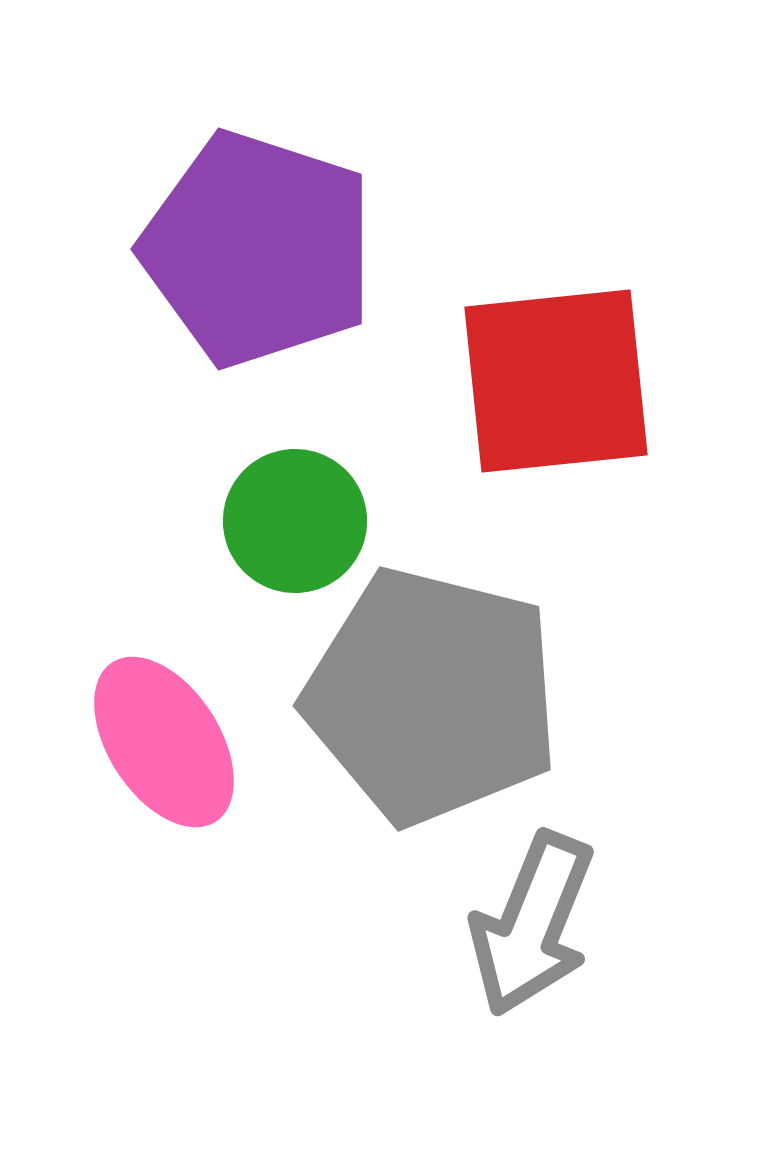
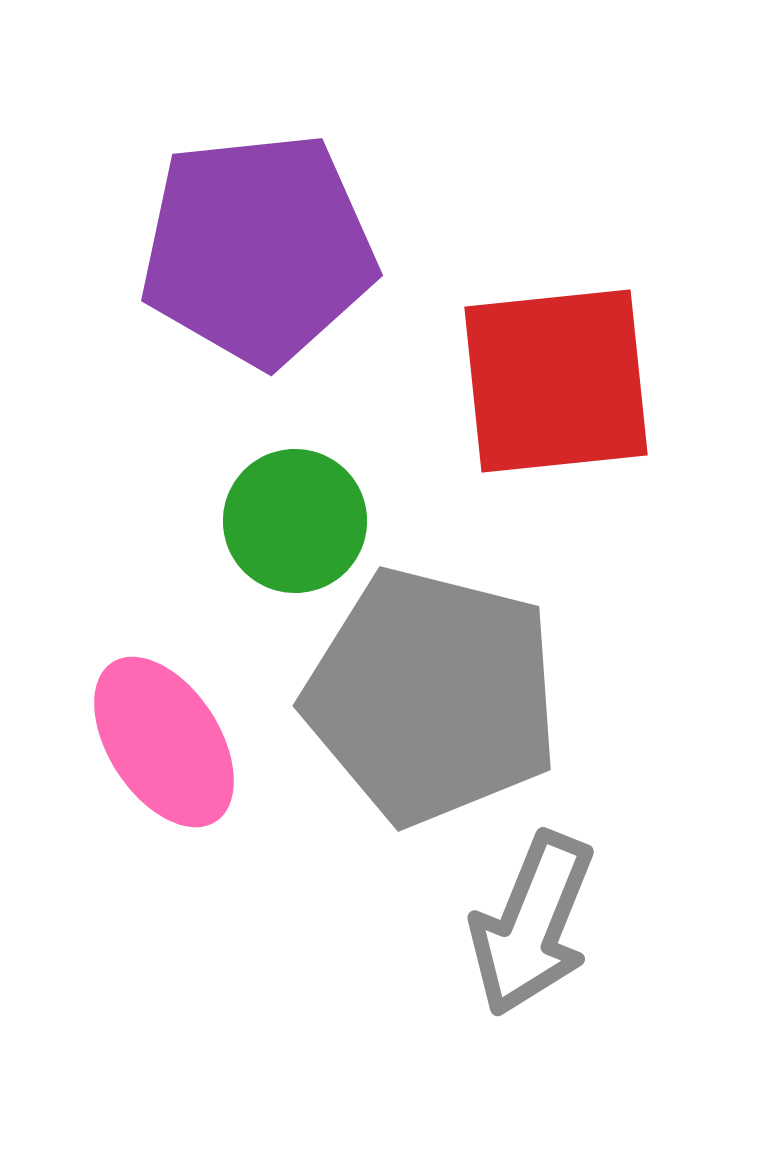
purple pentagon: rotated 24 degrees counterclockwise
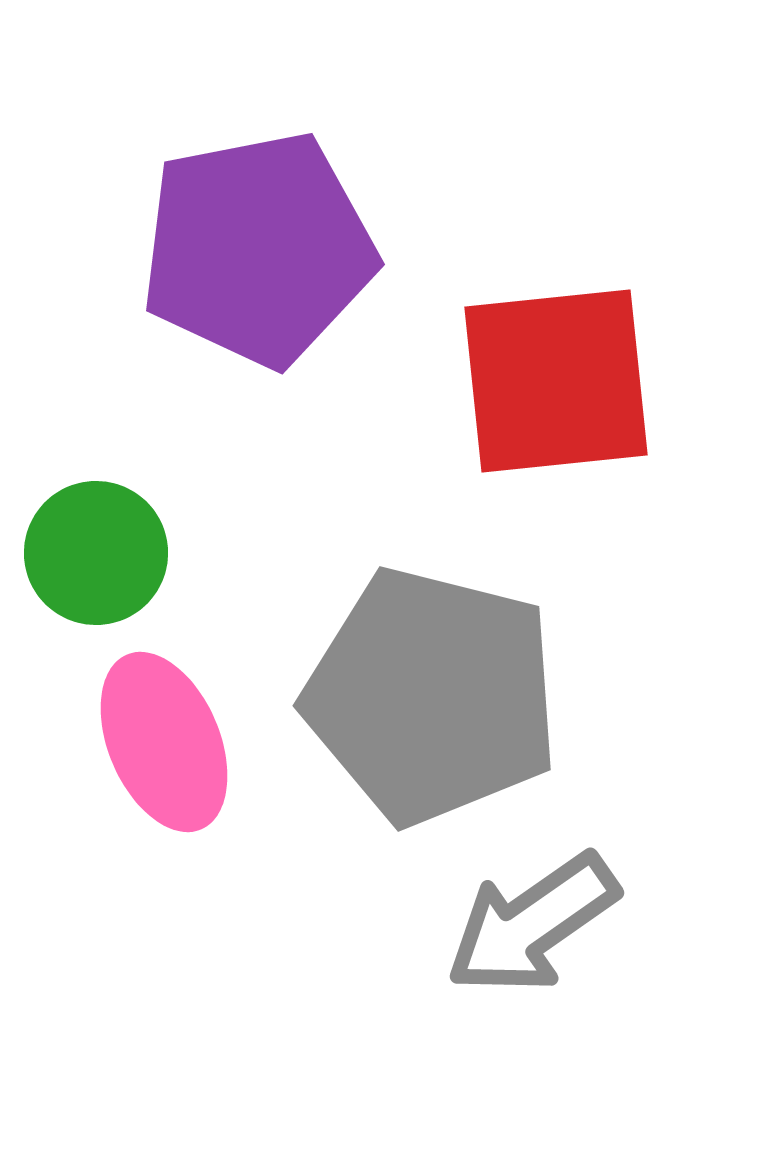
purple pentagon: rotated 5 degrees counterclockwise
green circle: moved 199 px left, 32 px down
pink ellipse: rotated 10 degrees clockwise
gray arrow: rotated 33 degrees clockwise
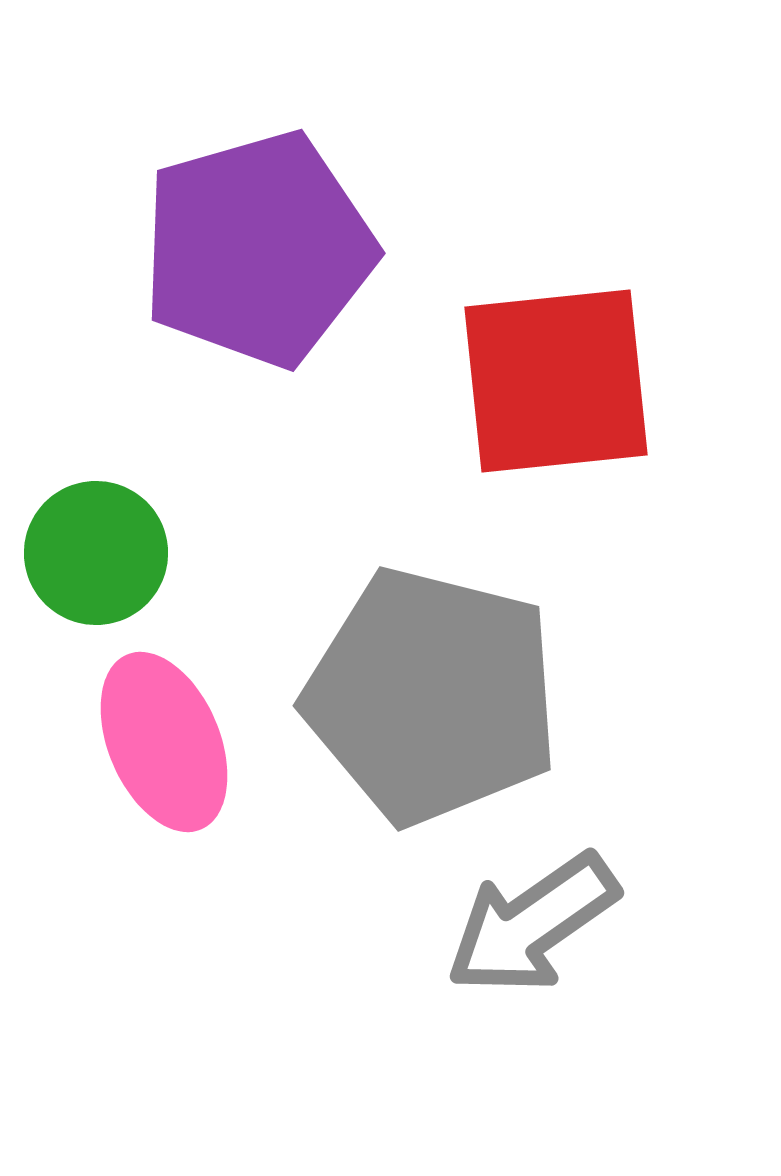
purple pentagon: rotated 5 degrees counterclockwise
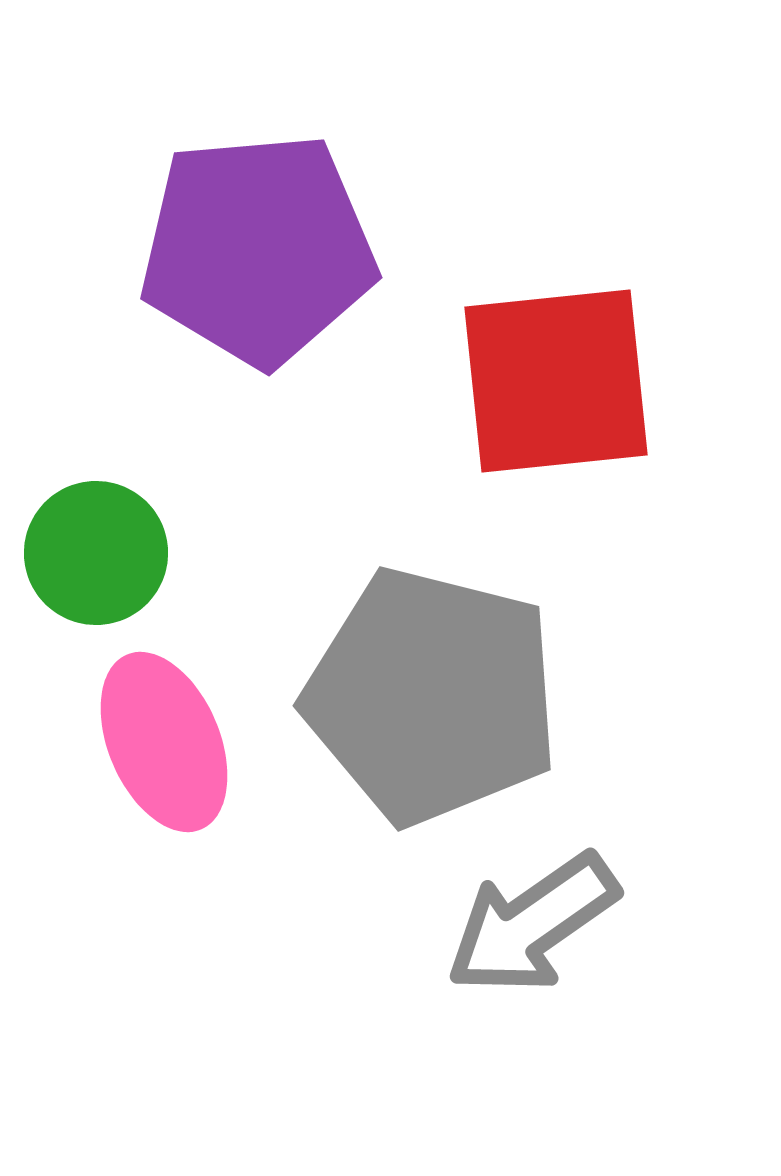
purple pentagon: rotated 11 degrees clockwise
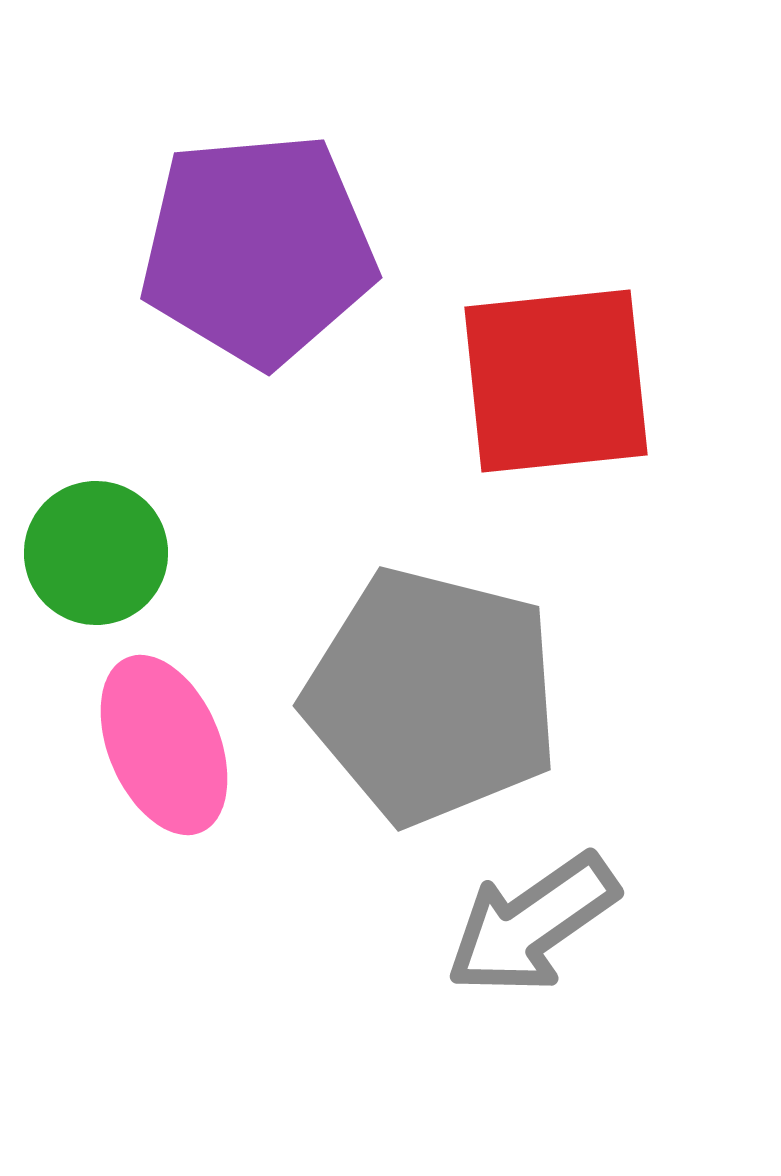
pink ellipse: moved 3 px down
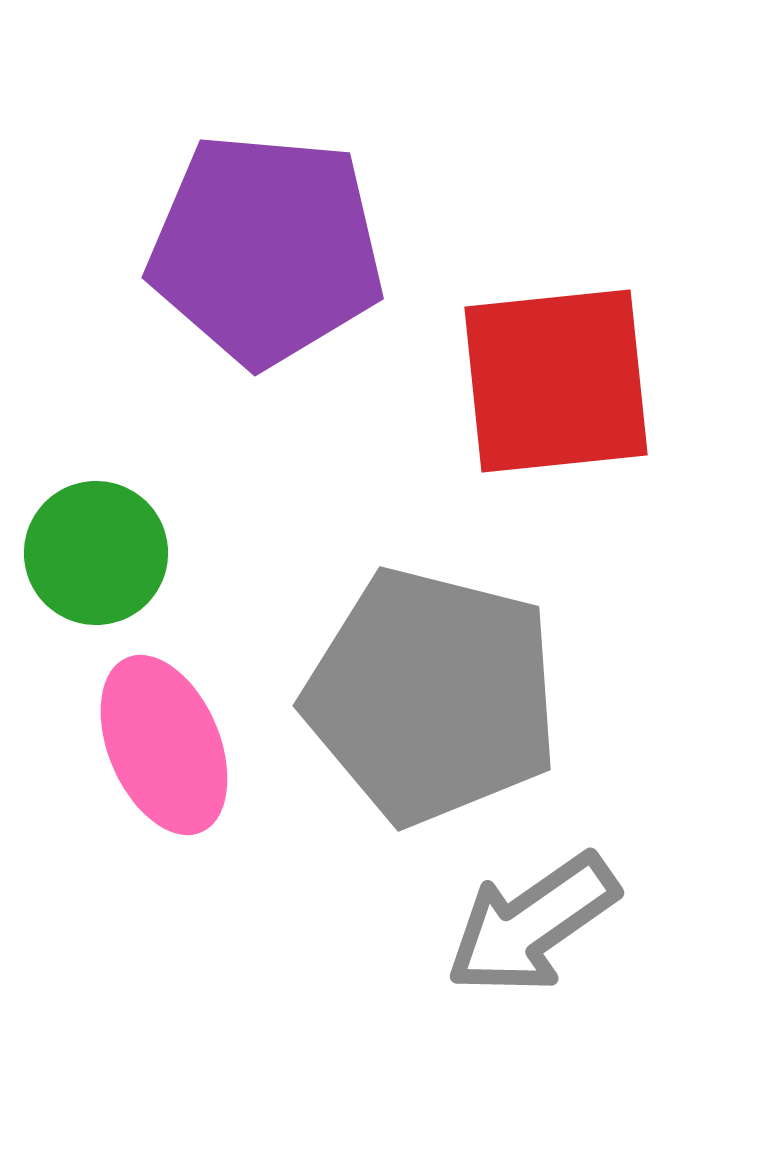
purple pentagon: moved 8 px right; rotated 10 degrees clockwise
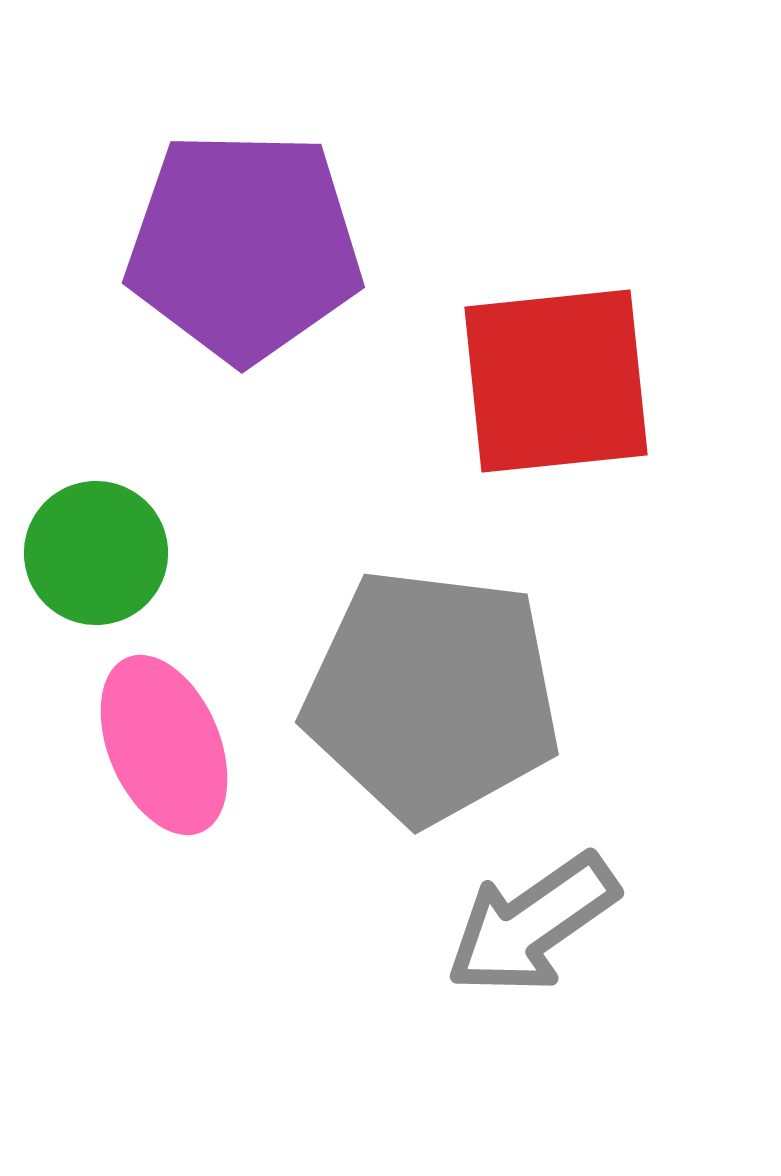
purple pentagon: moved 22 px left, 3 px up; rotated 4 degrees counterclockwise
gray pentagon: rotated 7 degrees counterclockwise
